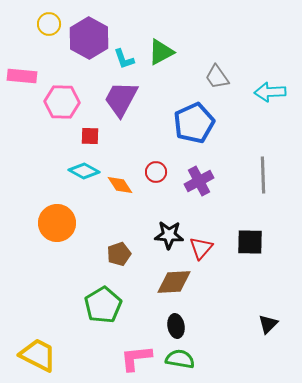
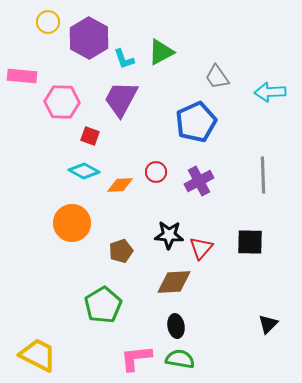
yellow circle: moved 1 px left, 2 px up
blue pentagon: moved 2 px right, 1 px up
red square: rotated 18 degrees clockwise
orange diamond: rotated 60 degrees counterclockwise
orange circle: moved 15 px right
brown pentagon: moved 2 px right, 3 px up
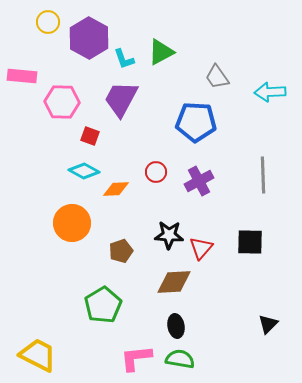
blue pentagon: rotated 27 degrees clockwise
orange diamond: moved 4 px left, 4 px down
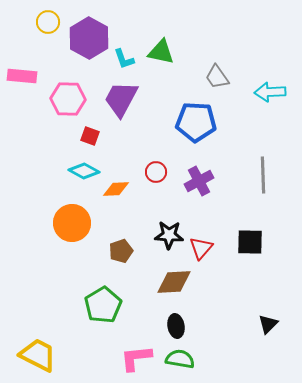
green triangle: rotated 40 degrees clockwise
pink hexagon: moved 6 px right, 3 px up
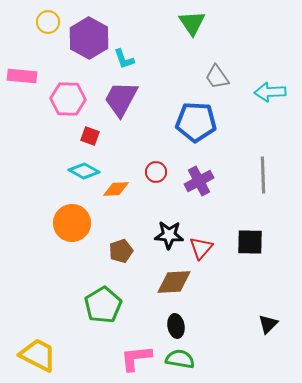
green triangle: moved 31 px right, 29 px up; rotated 44 degrees clockwise
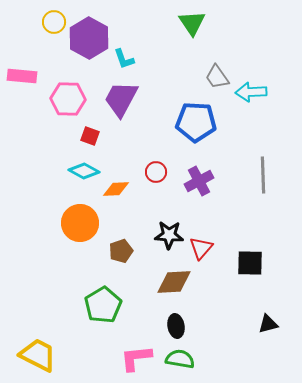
yellow circle: moved 6 px right
cyan arrow: moved 19 px left
orange circle: moved 8 px right
black square: moved 21 px down
black triangle: rotated 30 degrees clockwise
